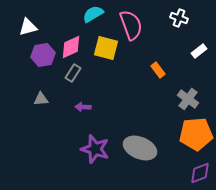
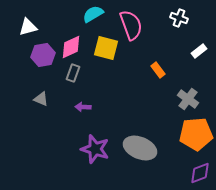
gray rectangle: rotated 12 degrees counterclockwise
gray triangle: rotated 28 degrees clockwise
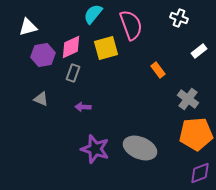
cyan semicircle: rotated 20 degrees counterclockwise
yellow square: rotated 30 degrees counterclockwise
